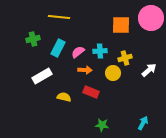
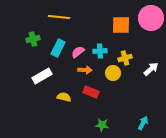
white arrow: moved 2 px right, 1 px up
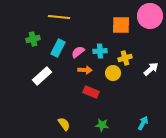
pink circle: moved 1 px left, 2 px up
white rectangle: rotated 12 degrees counterclockwise
yellow semicircle: moved 27 px down; rotated 40 degrees clockwise
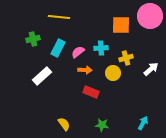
cyan cross: moved 1 px right, 3 px up
yellow cross: moved 1 px right
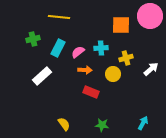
yellow circle: moved 1 px down
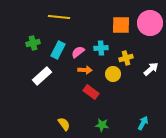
pink circle: moved 7 px down
green cross: moved 4 px down
cyan rectangle: moved 2 px down
red rectangle: rotated 14 degrees clockwise
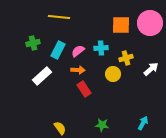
pink semicircle: moved 1 px up
orange arrow: moved 7 px left
red rectangle: moved 7 px left, 3 px up; rotated 21 degrees clockwise
yellow semicircle: moved 4 px left, 4 px down
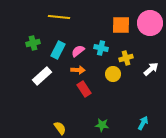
cyan cross: rotated 16 degrees clockwise
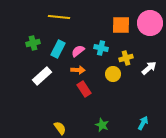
cyan rectangle: moved 1 px up
white arrow: moved 2 px left, 1 px up
green star: rotated 16 degrees clockwise
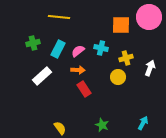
pink circle: moved 1 px left, 6 px up
white arrow: moved 1 px right; rotated 28 degrees counterclockwise
yellow circle: moved 5 px right, 3 px down
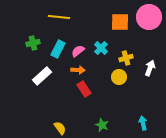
orange square: moved 1 px left, 3 px up
cyan cross: rotated 32 degrees clockwise
yellow circle: moved 1 px right
cyan arrow: rotated 40 degrees counterclockwise
